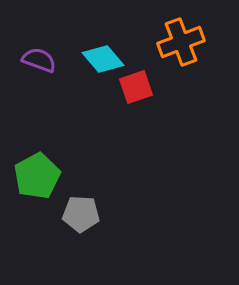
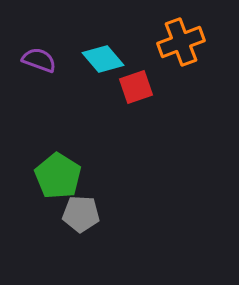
green pentagon: moved 21 px right; rotated 12 degrees counterclockwise
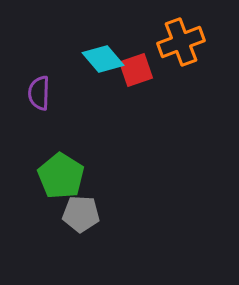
purple semicircle: moved 33 px down; rotated 108 degrees counterclockwise
red square: moved 17 px up
green pentagon: moved 3 px right
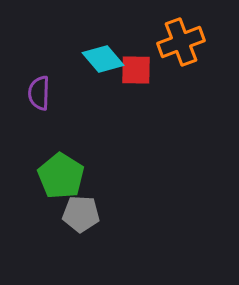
red square: rotated 20 degrees clockwise
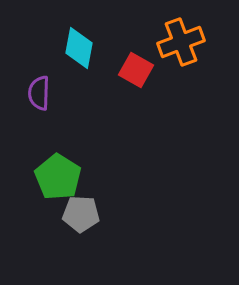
cyan diamond: moved 24 px left, 11 px up; rotated 51 degrees clockwise
red square: rotated 28 degrees clockwise
green pentagon: moved 3 px left, 1 px down
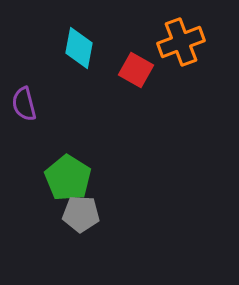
purple semicircle: moved 15 px left, 11 px down; rotated 16 degrees counterclockwise
green pentagon: moved 10 px right, 1 px down
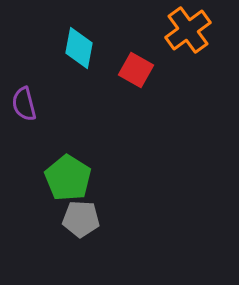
orange cross: moved 7 px right, 12 px up; rotated 15 degrees counterclockwise
gray pentagon: moved 5 px down
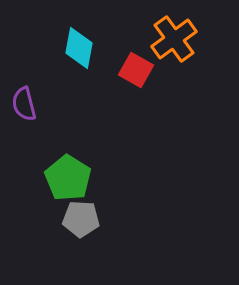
orange cross: moved 14 px left, 9 px down
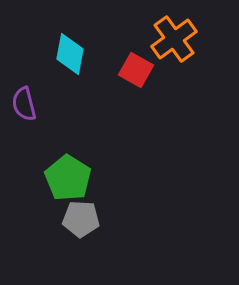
cyan diamond: moved 9 px left, 6 px down
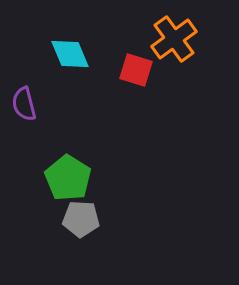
cyan diamond: rotated 33 degrees counterclockwise
red square: rotated 12 degrees counterclockwise
